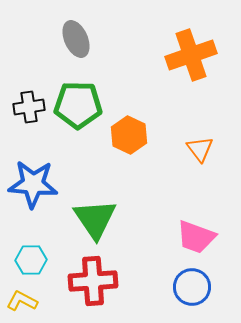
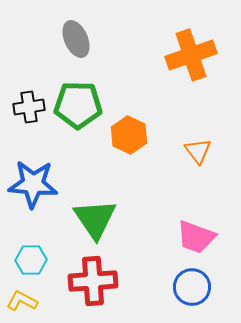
orange triangle: moved 2 px left, 2 px down
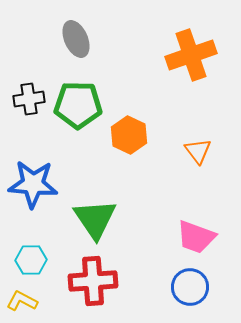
black cross: moved 8 px up
blue circle: moved 2 px left
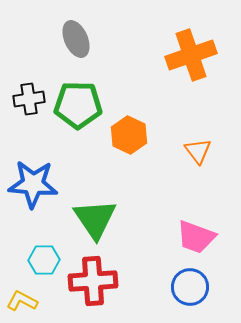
cyan hexagon: moved 13 px right
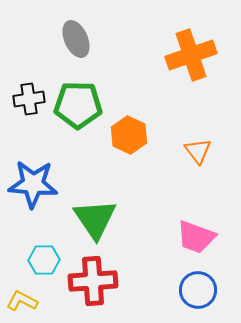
blue circle: moved 8 px right, 3 px down
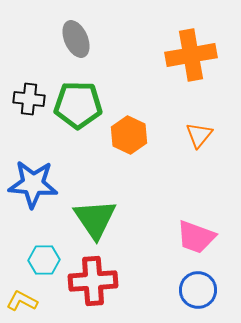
orange cross: rotated 9 degrees clockwise
black cross: rotated 16 degrees clockwise
orange triangle: moved 1 px right, 16 px up; rotated 16 degrees clockwise
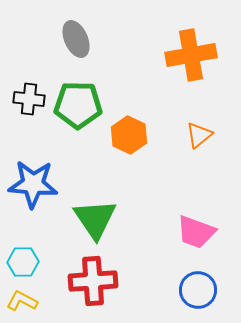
orange triangle: rotated 12 degrees clockwise
pink trapezoid: moved 5 px up
cyan hexagon: moved 21 px left, 2 px down
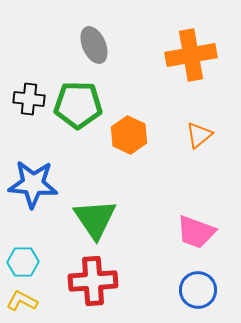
gray ellipse: moved 18 px right, 6 px down
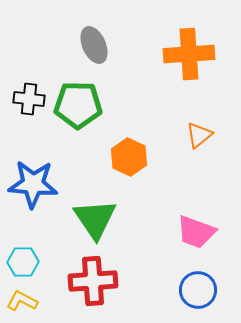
orange cross: moved 2 px left, 1 px up; rotated 6 degrees clockwise
orange hexagon: moved 22 px down
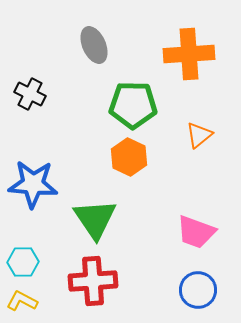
black cross: moved 1 px right, 5 px up; rotated 20 degrees clockwise
green pentagon: moved 55 px right
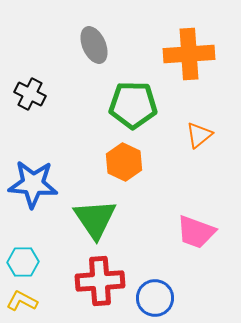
orange hexagon: moved 5 px left, 5 px down
red cross: moved 7 px right
blue circle: moved 43 px left, 8 px down
